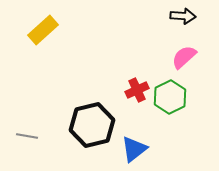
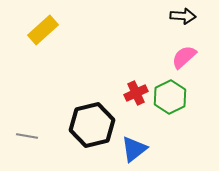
red cross: moved 1 px left, 3 px down
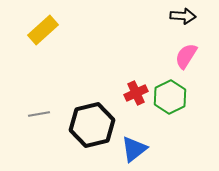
pink semicircle: moved 2 px right, 1 px up; rotated 16 degrees counterclockwise
gray line: moved 12 px right, 22 px up; rotated 20 degrees counterclockwise
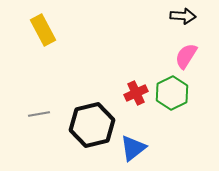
yellow rectangle: rotated 76 degrees counterclockwise
green hexagon: moved 2 px right, 4 px up
blue triangle: moved 1 px left, 1 px up
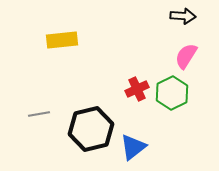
yellow rectangle: moved 19 px right, 10 px down; rotated 68 degrees counterclockwise
red cross: moved 1 px right, 4 px up
black hexagon: moved 1 px left, 4 px down
blue triangle: moved 1 px up
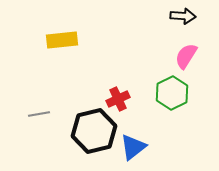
red cross: moved 19 px left, 10 px down
black hexagon: moved 3 px right, 2 px down
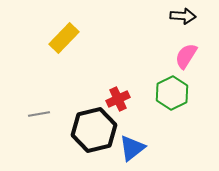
yellow rectangle: moved 2 px right, 2 px up; rotated 40 degrees counterclockwise
black hexagon: moved 1 px up
blue triangle: moved 1 px left, 1 px down
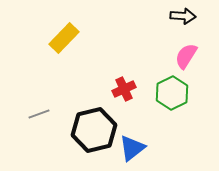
red cross: moved 6 px right, 10 px up
gray line: rotated 10 degrees counterclockwise
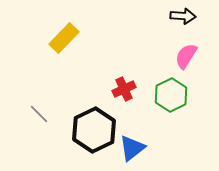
green hexagon: moved 1 px left, 2 px down
gray line: rotated 65 degrees clockwise
black hexagon: rotated 12 degrees counterclockwise
